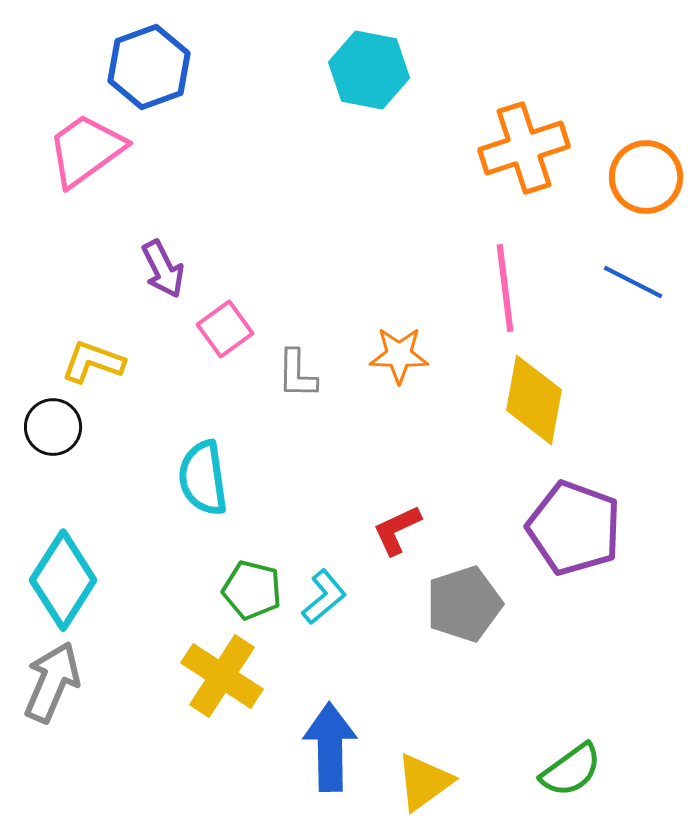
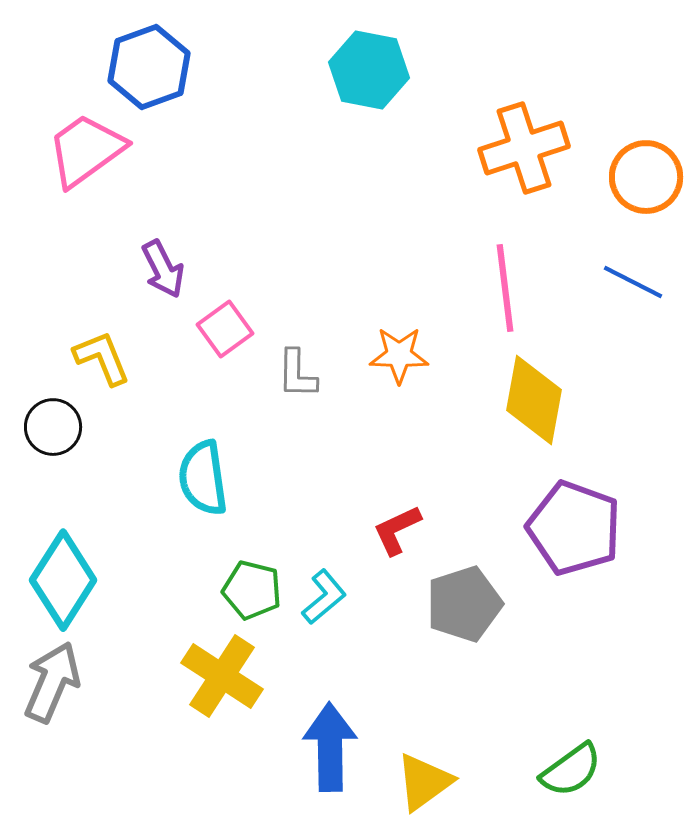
yellow L-shape: moved 9 px right, 4 px up; rotated 48 degrees clockwise
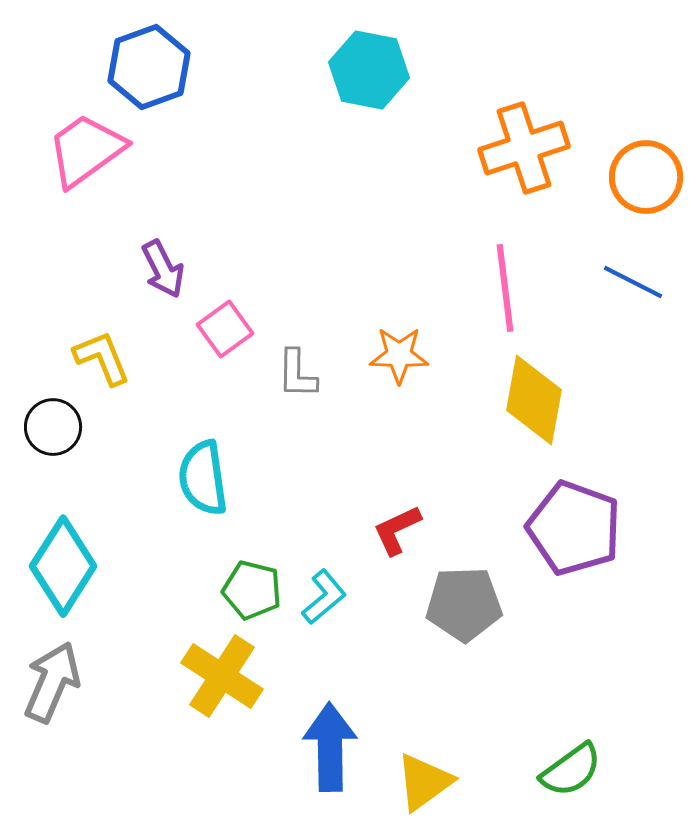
cyan diamond: moved 14 px up
gray pentagon: rotated 16 degrees clockwise
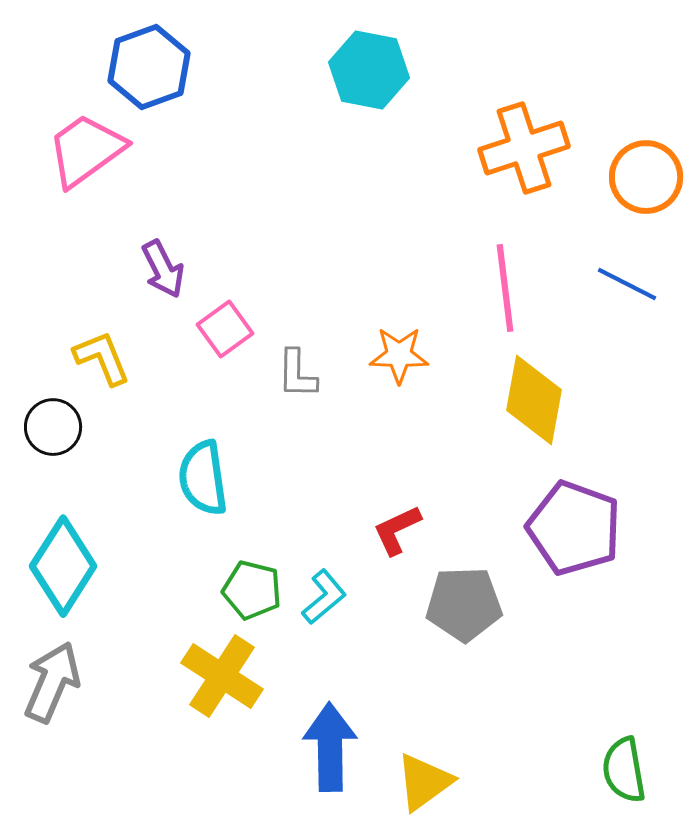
blue line: moved 6 px left, 2 px down
green semicircle: moved 53 px right; rotated 116 degrees clockwise
